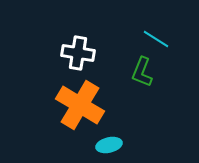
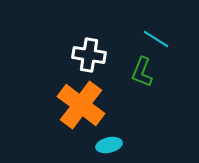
white cross: moved 11 px right, 2 px down
orange cross: moved 1 px right; rotated 6 degrees clockwise
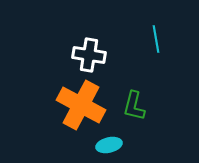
cyan line: rotated 48 degrees clockwise
green L-shape: moved 8 px left, 34 px down; rotated 8 degrees counterclockwise
orange cross: rotated 9 degrees counterclockwise
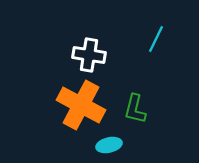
cyan line: rotated 36 degrees clockwise
green L-shape: moved 1 px right, 3 px down
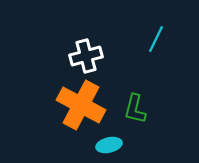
white cross: moved 3 px left, 1 px down; rotated 24 degrees counterclockwise
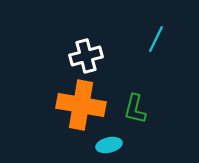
orange cross: rotated 18 degrees counterclockwise
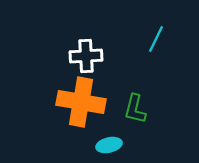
white cross: rotated 12 degrees clockwise
orange cross: moved 3 px up
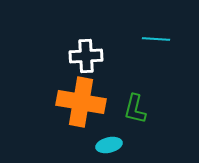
cyan line: rotated 68 degrees clockwise
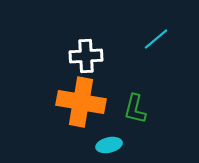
cyan line: rotated 44 degrees counterclockwise
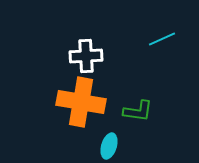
cyan line: moved 6 px right; rotated 16 degrees clockwise
green L-shape: moved 3 px right, 2 px down; rotated 96 degrees counterclockwise
cyan ellipse: moved 1 px down; rotated 60 degrees counterclockwise
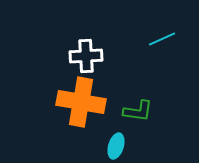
cyan ellipse: moved 7 px right
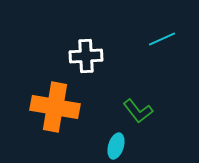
orange cross: moved 26 px left, 5 px down
green L-shape: rotated 44 degrees clockwise
